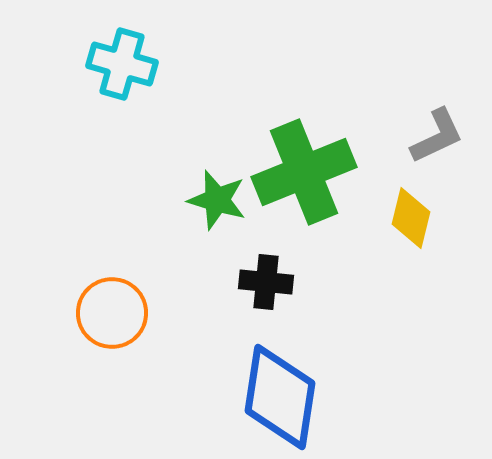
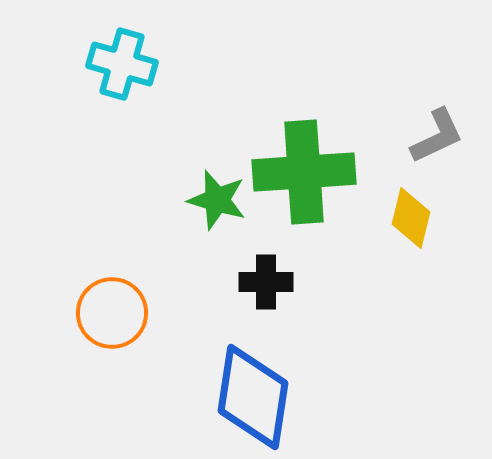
green cross: rotated 18 degrees clockwise
black cross: rotated 6 degrees counterclockwise
blue diamond: moved 27 px left
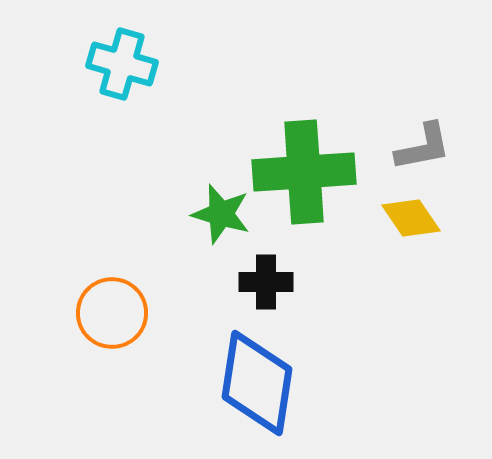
gray L-shape: moved 14 px left, 11 px down; rotated 14 degrees clockwise
green star: moved 4 px right, 14 px down
yellow diamond: rotated 48 degrees counterclockwise
blue diamond: moved 4 px right, 14 px up
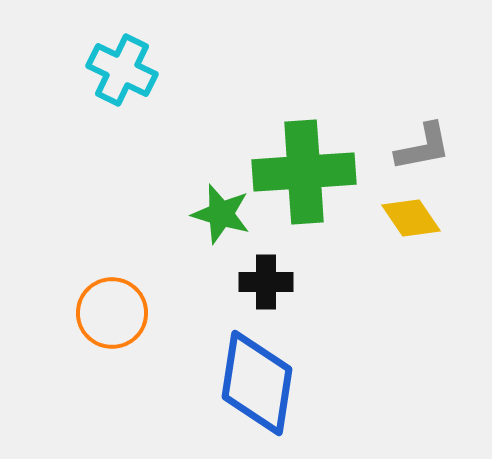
cyan cross: moved 6 px down; rotated 10 degrees clockwise
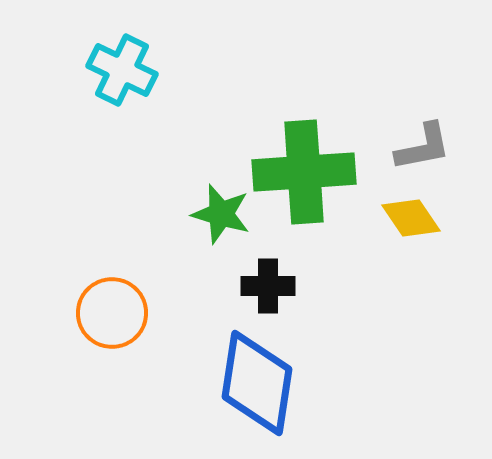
black cross: moved 2 px right, 4 px down
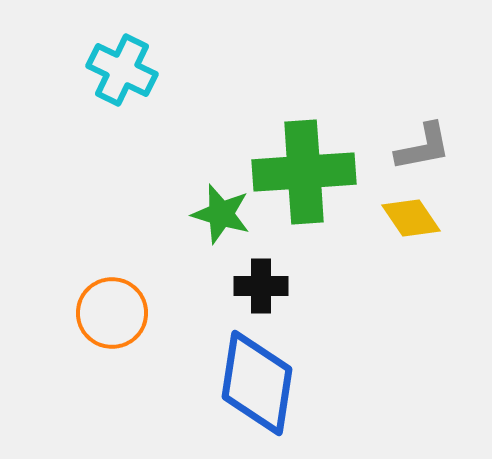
black cross: moved 7 px left
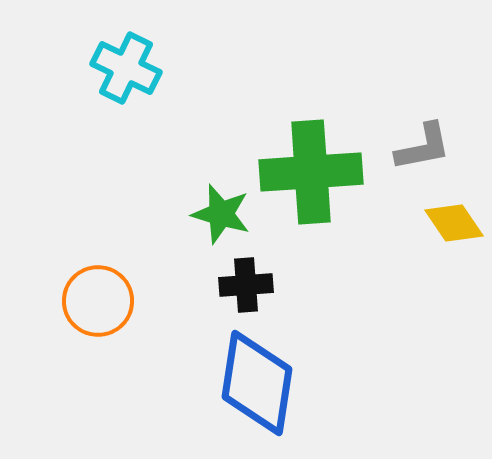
cyan cross: moved 4 px right, 2 px up
green cross: moved 7 px right
yellow diamond: moved 43 px right, 5 px down
black cross: moved 15 px left, 1 px up; rotated 4 degrees counterclockwise
orange circle: moved 14 px left, 12 px up
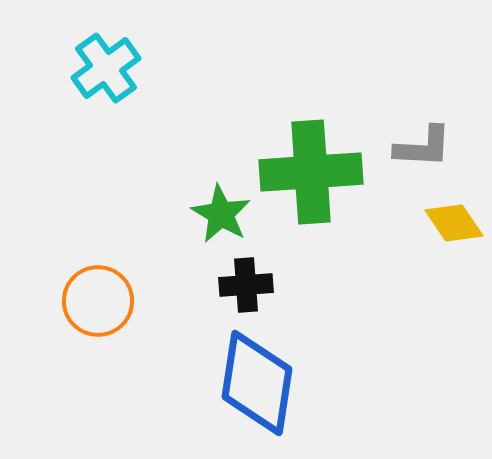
cyan cross: moved 20 px left; rotated 28 degrees clockwise
gray L-shape: rotated 14 degrees clockwise
green star: rotated 14 degrees clockwise
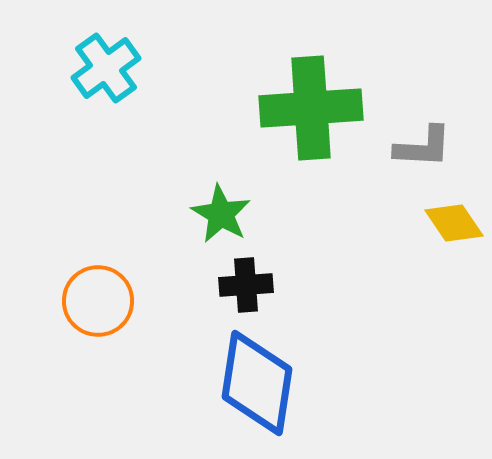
green cross: moved 64 px up
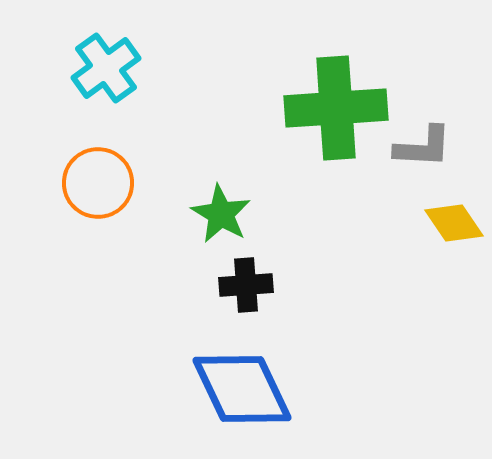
green cross: moved 25 px right
orange circle: moved 118 px up
blue diamond: moved 15 px left, 6 px down; rotated 34 degrees counterclockwise
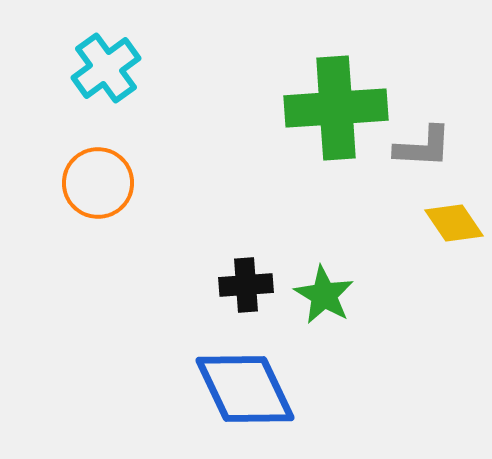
green star: moved 103 px right, 81 px down
blue diamond: moved 3 px right
